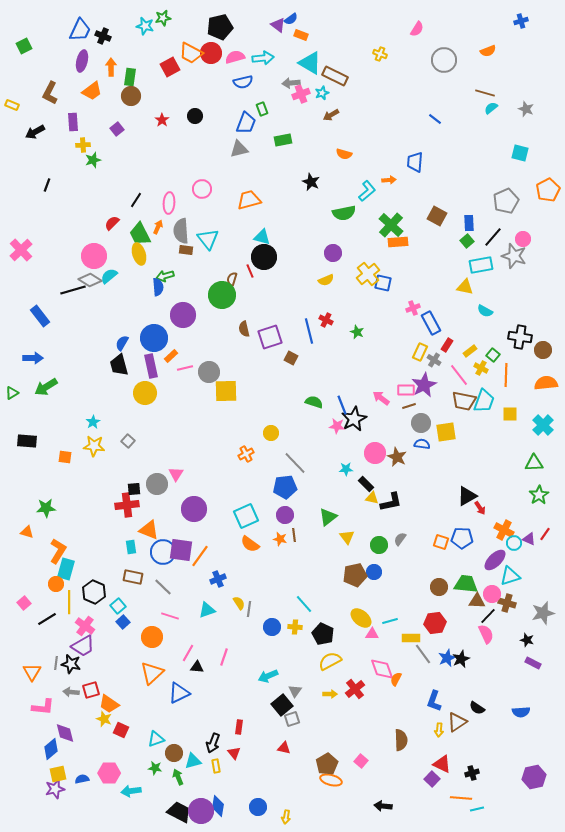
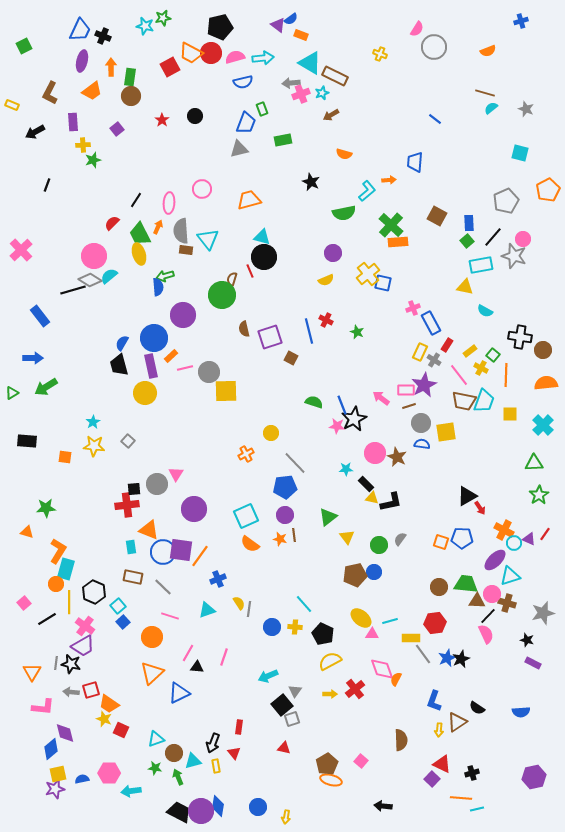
gray circle at (444, 60): moved 10 px left, 13 px up
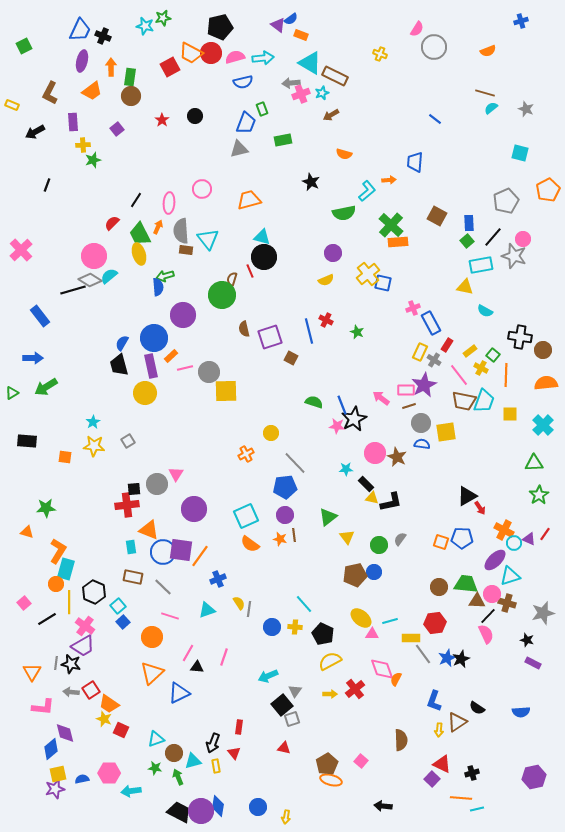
gray square at (128, 441): rotated 16 degrees clockwise
red square at (91, 690): rotated 18 degrees counterclockwise
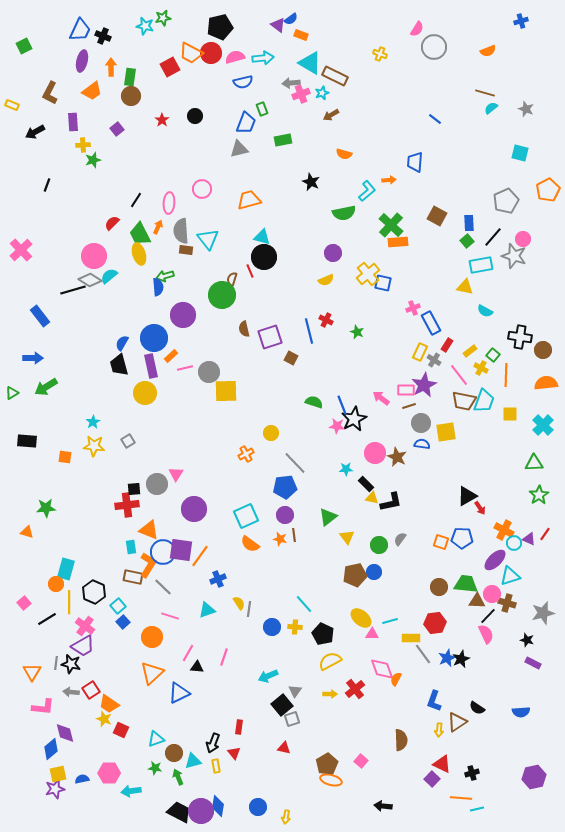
orange L-shape at (58, 551): moved 90 px right, 14 px down
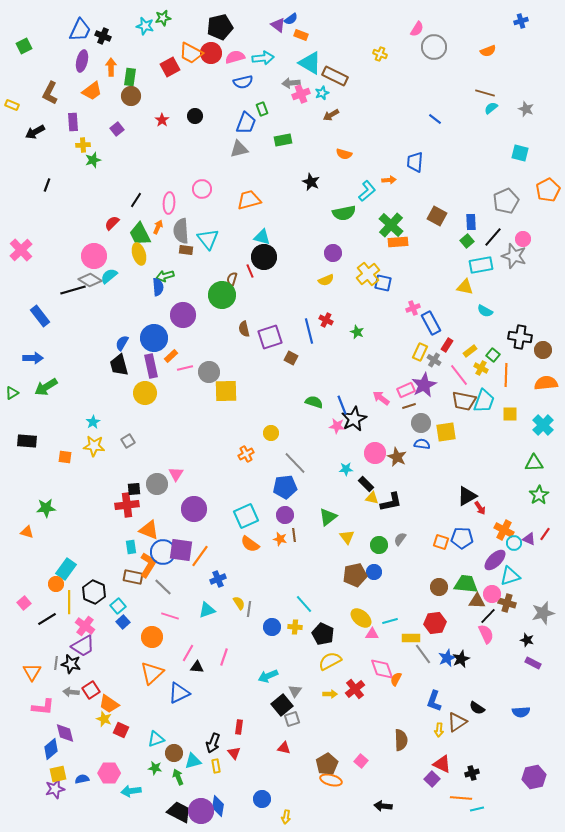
blue rectangle at (469, 223): moved 2 px right, 1 px up
pink rectangle at (406, 390): rotated 24 degrees counterclockwise
cyan rectangle at (66, 569): rotated 20 degrees clockwise
blue circle at (258, 807): moved 4 px right, 8 px up
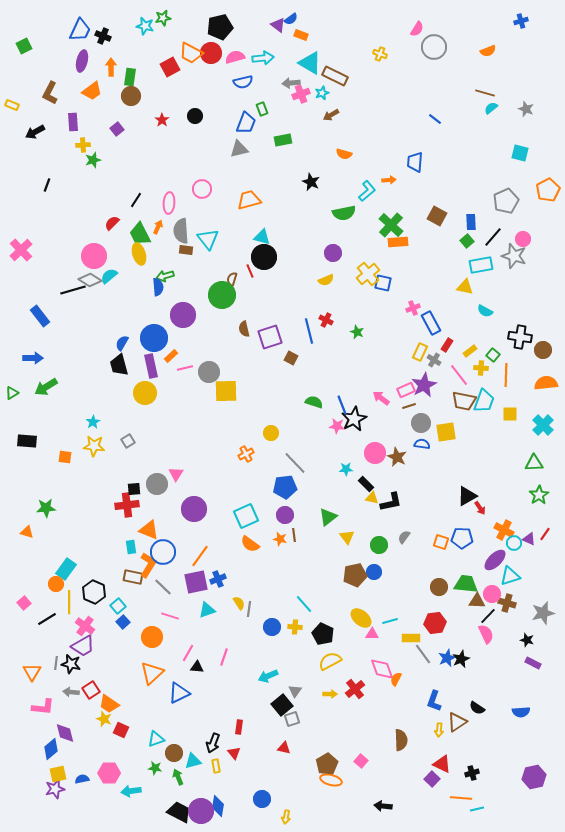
yellow cross at (481, 368): rotated 24 degrees counterclockwise
gray semicircle at (400, 539): moved 4 px right, 2 px up
purple square at (181, 550): moved 15 px right, 32 px down; rotated 20 degrees counterclockwise
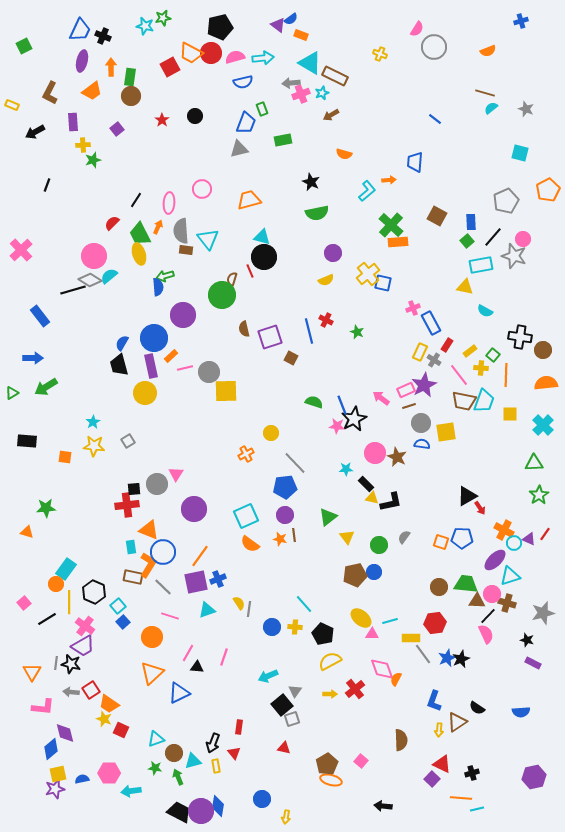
green semicircle at (344, 213): moved 27 px left
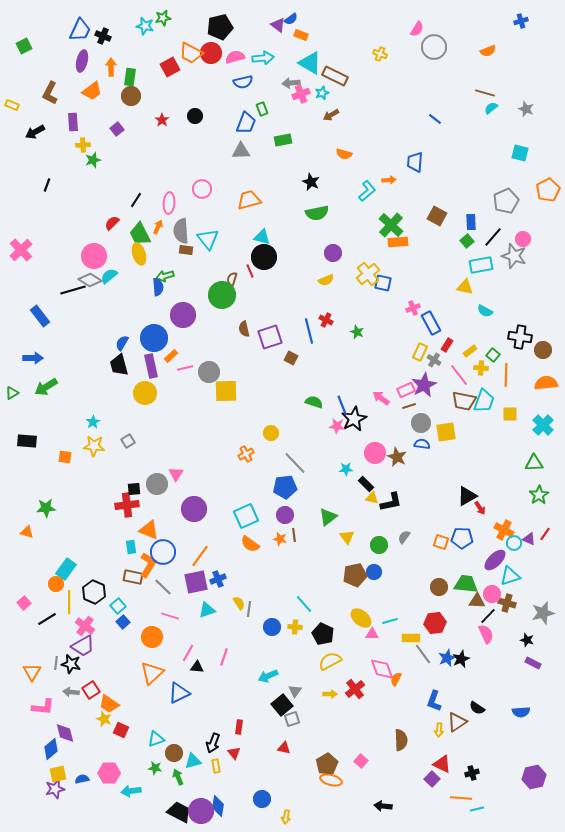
gray triangle at (239, 149): moved 2 px right, 2 px down; rotated 12 degrees clockwise
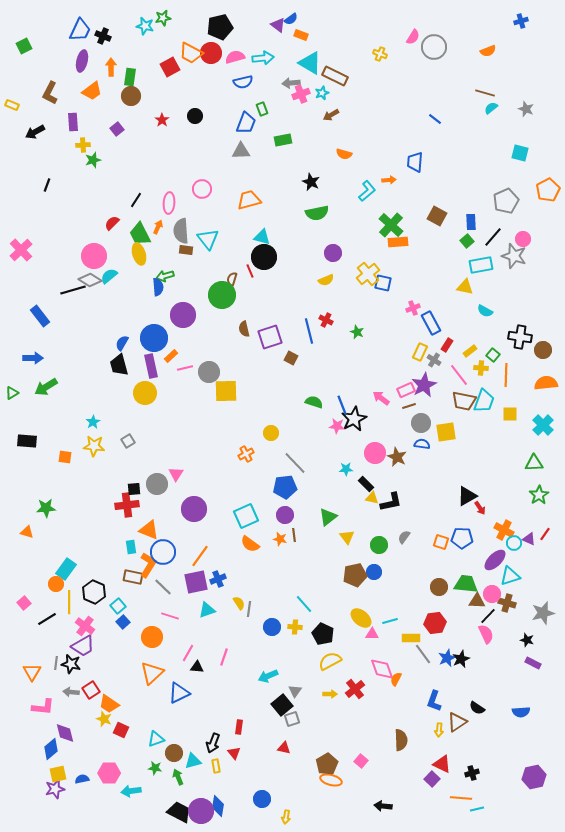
pink semicircle at (417, 29): moved 4 px left, 8 px down
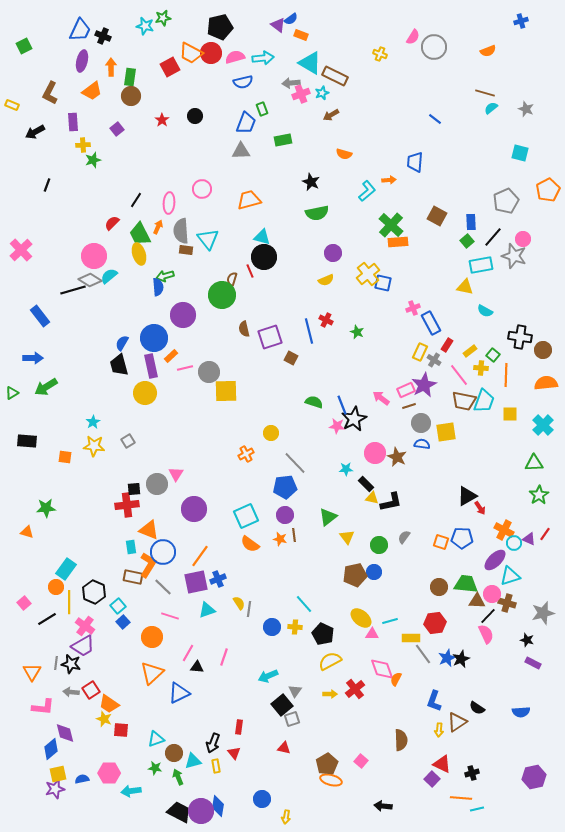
orange circle at (56, 584): moved 3 px down
red square at (121, 730): rotated 21 degrees counterclockwise
